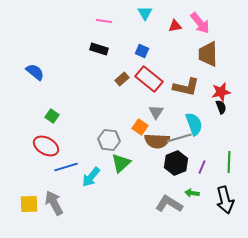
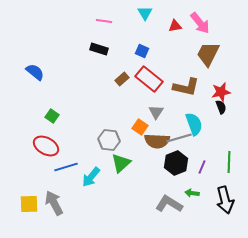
brown trapezoid: rotated 28 degrees clockwise
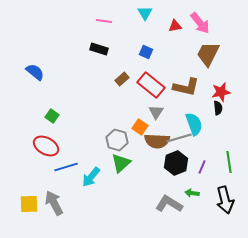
blue square: moved 4 px right, 1 px down
red rectangle: moved 2 px right, 6 px down
black semicircle: moved 3 px left, 1 px down; rotated 16 degrees clockwise
gray hexagon: moved 8 px right; rotated 10 degrees clockwise
green line: rotated 10 degrees counterclockwise
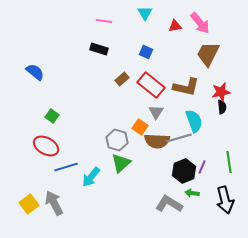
black semicircle: moved 4 px right, 1 px up
cyan semicircle: moved 3 px up
black hexagon: moved 8 px right, 8 px down
yellow square: rotated 36 degrees counterclockwise
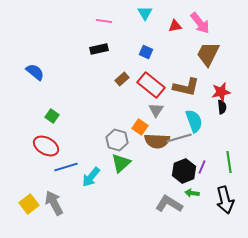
black rectangle: rotated 30 degrees counterclockwise
gray triangle: moved 2 px up
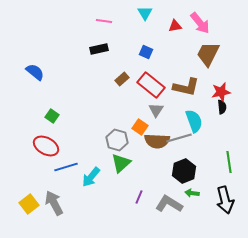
purple line: moved 63 px left, 30 px down
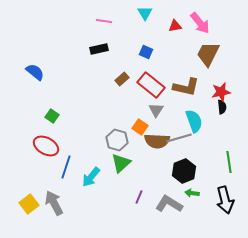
blue line: rotated 55 degrees counterclockwise
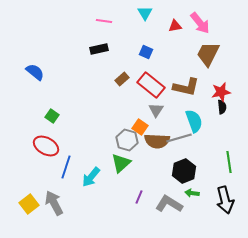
gray hexagon: moved 10 px right
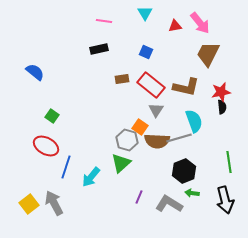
brown rectangle: rotated 32 degrees clockwise
